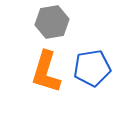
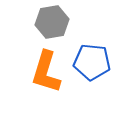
blue pentagon: moved 6 px up; rotated 15 degrees clockwise
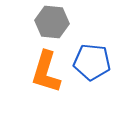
gray hexagon: rotated 16 degrees clockwise
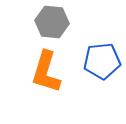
blue pentagon: moved 10 px right, 1 px up; rotated 12 degrees counterclockwise
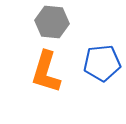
blue pentagon: moved 2 px down
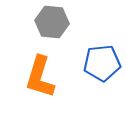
orange L-shape: moved 6 px left, 5 px down
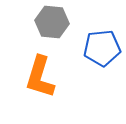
blue pentagon: moved 15 px up
